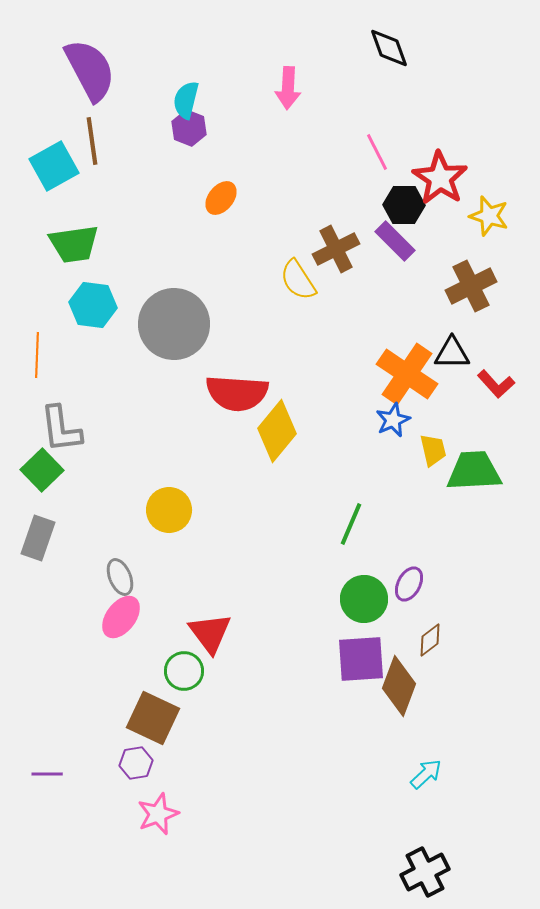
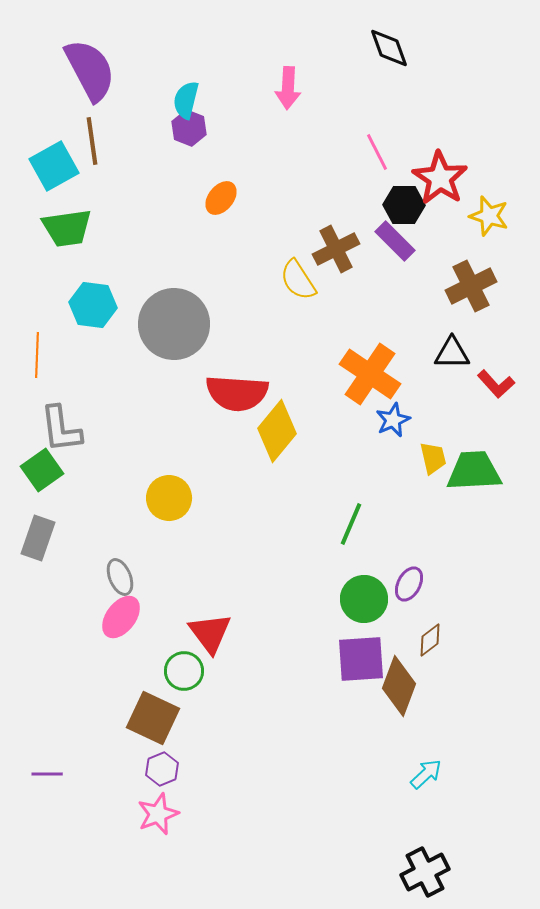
green trapezoid at (74, 244): moved 7 px left, 16 px up
orange cross at (407, 374): moved 37 px left
yellow trapezoid at (433, 450): moved 8 px down
green square at (42, 470): rotated 9 degrees clockwise
yellow circle at (169, 510): moved 12 px up
purple hexagon at (136, 763): moved 26 px right, 6 px down; rotated 12 degrees counterclockwise
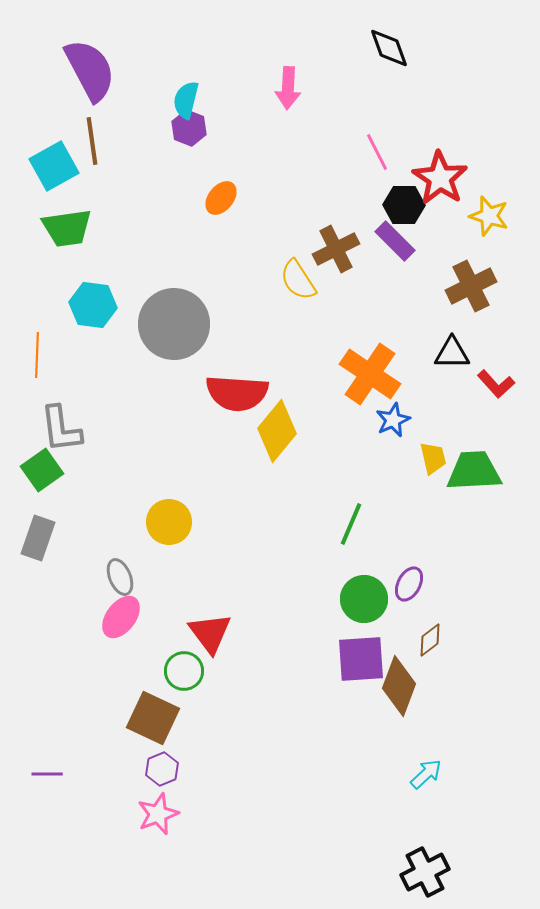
yellow circle at (169, 498): moved 24 px down
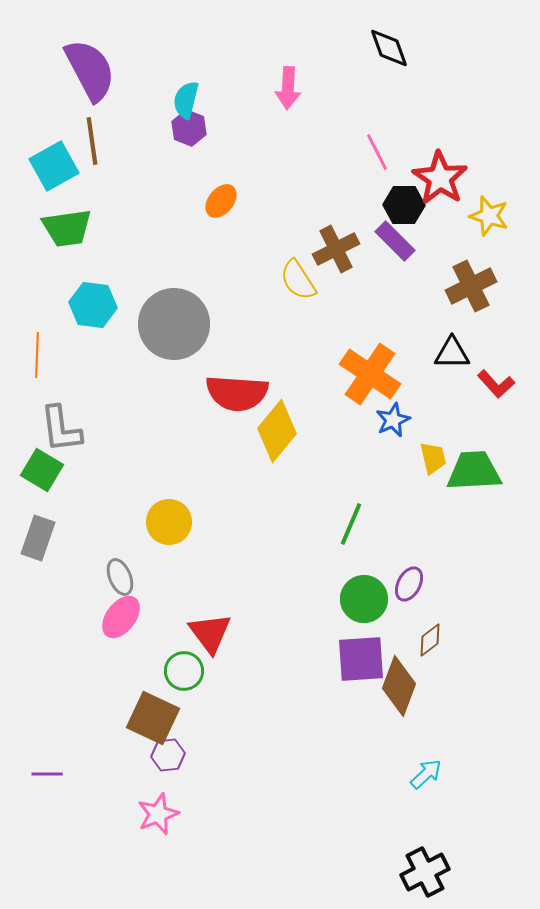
orange ellipse at (221, 198): moved 3 px down
green square at (42, 470): rotated 24 degrees counterclockwise
purple hexagon at (162, 769): moved 6 px right, 14 px up; rotated 16 degrees clockwise
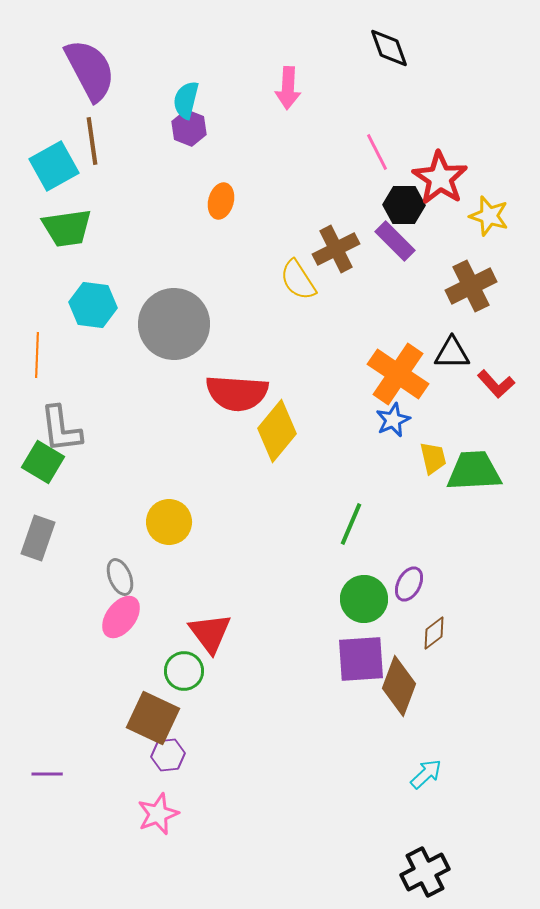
orange ellipse at (221, 201): rotated 24 degrees counterclockwise
orange cross at (370, 374): moved 28 px right
green square at (42, 470): moved 1 px right, 8 px up
brown diamond at (430, 640): moved 4 px right, 7 px up
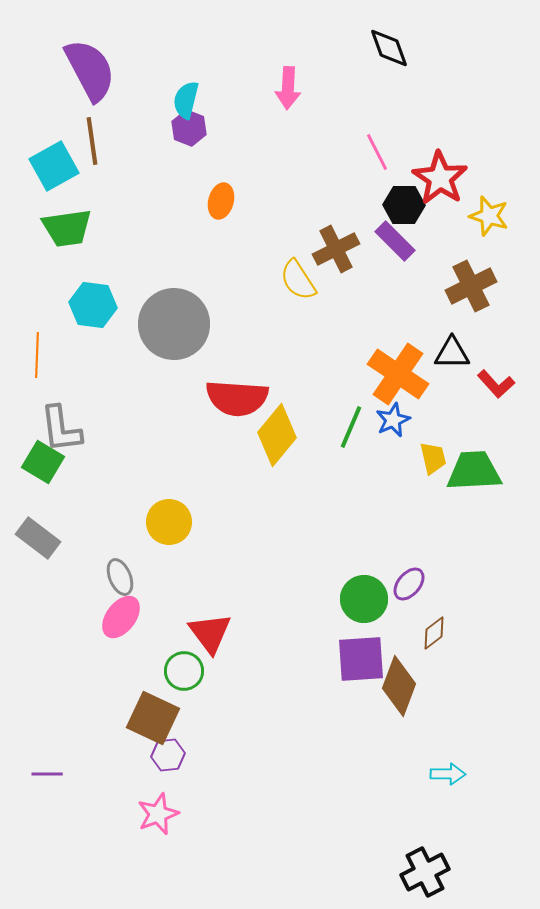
red semicircle at (237, 393): moved 5 px down
yellow diamond at (277, 431): moved 4 px down
green line at (351, 524): moved 97 px up
gray rectangle at (38, 538): rotated 72 degrees counterclockwise
purple ellipse at (409, 584): rotated 12 degrees clockwise
cyan arrow at (426, 774): moved 22 px right; rotated 44 degrees clockwise
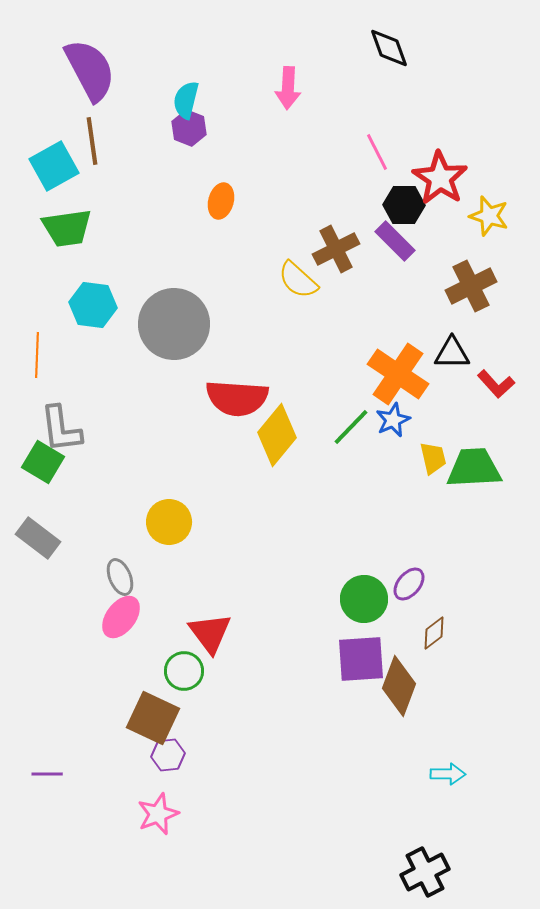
yellow semicircle at (298, 280): rotated 15 degrees counterclockwise
green line at (351, 427): rotated 21 degrees clockwise
green trapezoid at (474, 471): moved 3 px up
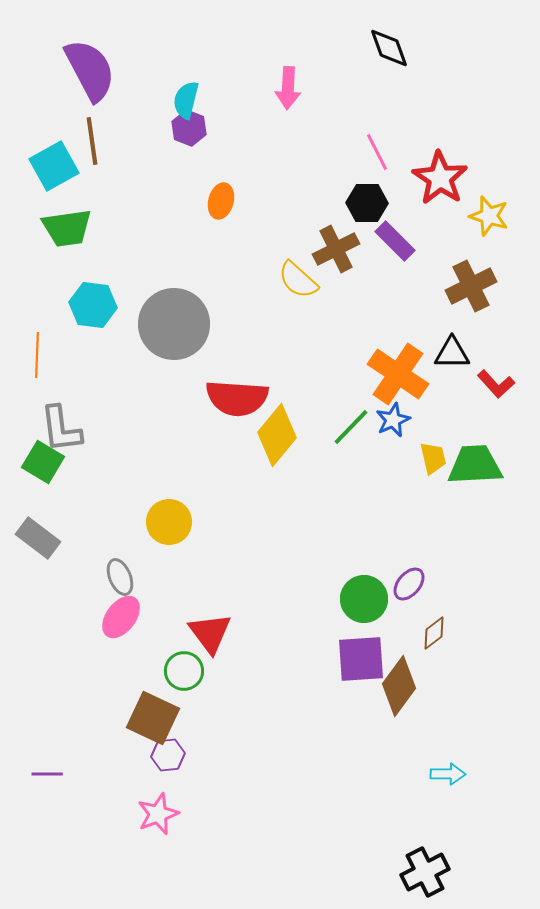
black hexagon at (404, 205): moved 37 px left, 2 px up
green trapezoid at (474, 468): moved 1 px right, 3 px up
brown diamond at (399, 686): rotated 16 degrees clockwise
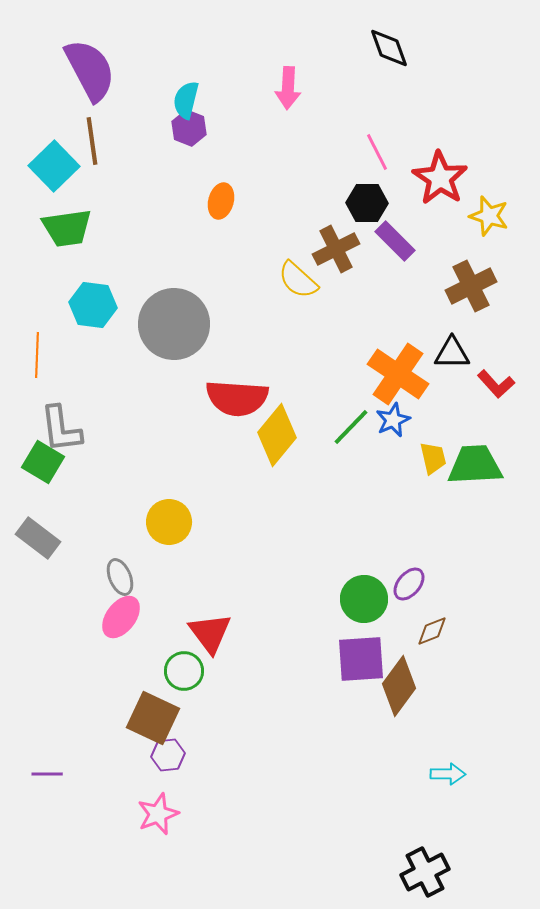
cyan square at (54, 166): rotated 15 degrees counterclockwise
brown diamond at (434, 633): moved 2 px left, 2 px up; rotated 16 degrees clockwise
